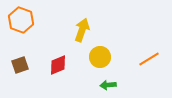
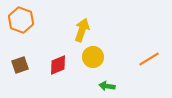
yellow circle: moved 7 px left
green arrow: moved 1 px left, 1 px down; rotated 14 degrees clockwise
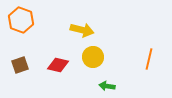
yellow arrow: rotated 85 degrees clockwise
orange line: rotated 45 degrees counterclockwise
red diamond: rotated 35 degrees clockwise
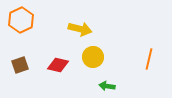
orange hexagon: rotated 15 degrees clockwise
yellow arrow: moved 2 px left, 1 px up
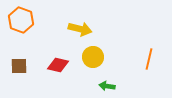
orange hexagon: rotated 15 degrees counterclockwise
brown square: moved 1 px left, 1 px down; rotated 18 degrees clockwise
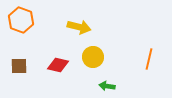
yellow arrow: moved 1 px left, 2 px up
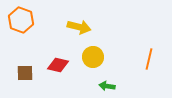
brown square: moved 6 px right, 7 px down
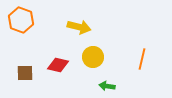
orange line: moved 7 px left
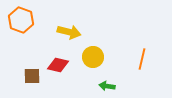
yellow arrow: moved 10 px left, 5 px down
brown square: moved 7 px right, 3 px down
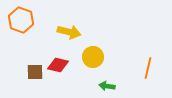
orange line: moved 6 px right, 9 px down
brown square: moved 3 px right, 4 px up
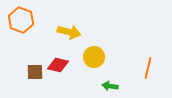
yellow circle: moved 1 px right
green arrow: moved 3 px right
